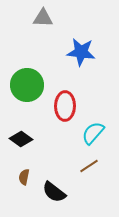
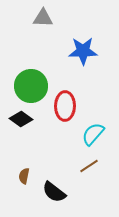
blue star: moved 2 px right, 1 px up; rotated 8 degrees counterclockwise
green circle: moved 4 px right, 1 px down
cyan semicircle: moved 1 px down
black diamond: moved 20 px up
brown semicircle: moved 1 px up
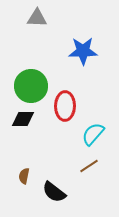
gray triangle: moved 6 px left
black diamond: moved 2 px right; rotated 35 degrees counterclockwise
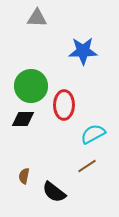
red ellipse: moved 1 px left, 1 px up
cyan semicircle: rotated 20 degrees clockwise
brown line: moved 2 px left
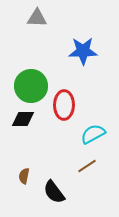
black semicircle: rotated 15 degrees clockwise
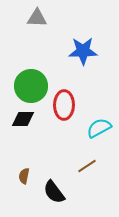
cyan semicircle: moved 6 px right, 6 px up
